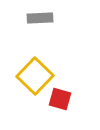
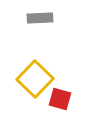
yellow square: moved 3 px down
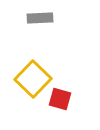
yellow square: moved 2 px left
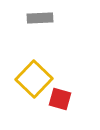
yellow square: moved 1 px right
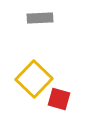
red square: moved 1 px left
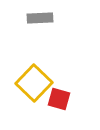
yellow square: moved 4 px down
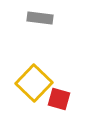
gray rectangle: rotated 10 degrees clockwise
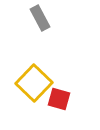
gray rectangle: rotated 55 degrees clockwise
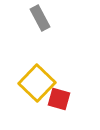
yellow square: moved 3 px right
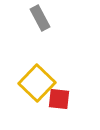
red square: rotated 10 degrees counterclockwise
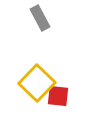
red square: moved 1 px left, 3 px up
